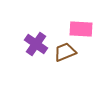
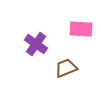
brown trapezoid: moved 1 px right, 16 px down
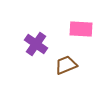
brown trapezoid: moved 3 px up
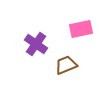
pink rectangle: rotated 15 degrees counterclockwise
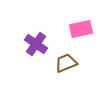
brown trapezoid: moved 2 px up
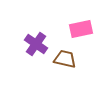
brown trapezoid: moved 1 px left, 4 px up; rotated 35 degrees clockwise
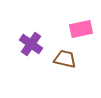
purple cross: moved 5 px left
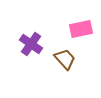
brown trapezoid: rotated 35 degrees clockwise
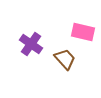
pink rectangle: moved 2 px right, 3 px down; rotated 25 degrees clockwise
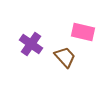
brown trapezoid: moved 2 px up
